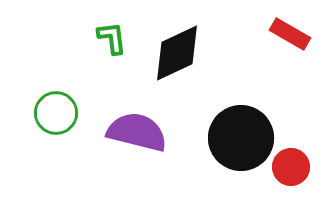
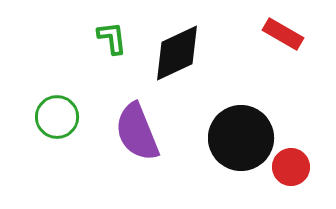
red rectangle: moved 7 px left
green circle: moved 1 px right, 4 px down
purple semicircle: rotated 126 degrees counterclockwise
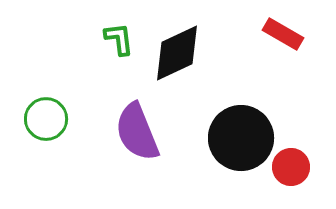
green L-shape: moved 7 px right, 1 px down
green circle: moved 11 px left, 2 px down
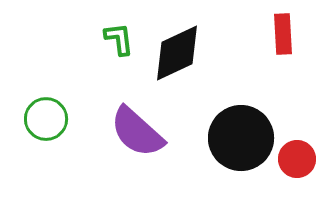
red rectangle: rotated 57 degrees clockwise
purple semicircle: rotated 26 degrees counterclockwise
red circle: moved 6 px right, 8 px up
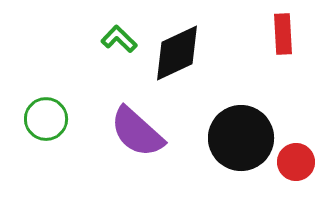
green L-shape: rotated 39 degrees counterclockwise
red circle: moved 1 px left, 3 px down
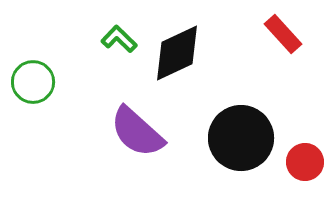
red rectangle: rotated 39 degrees counterclockwise
green circle: moved 13 px left, 37 px up
red circle: moved 9 px right
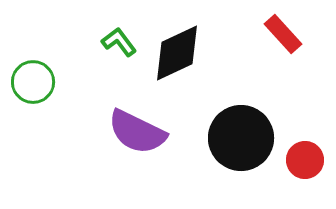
green L-shape: moved 3 px down; rotated 9 degrees clockwise
purple semicircle: rotated 16 degrees counterclockwise
red circle: moved 2 px up
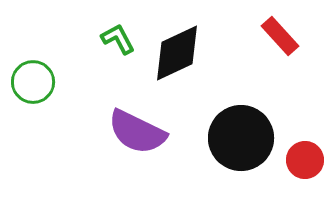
red rectangle: moved 3 px left, 2 px down
green L-shape: moved 1 px left, 3 px up; rotated 9 degrees clockwise
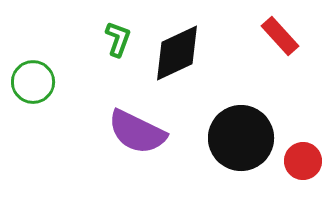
green L-shape: rotated 48 degrees clockwise
red circle: moved 2 px left, 1 px down
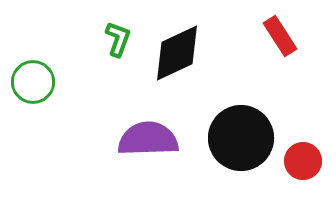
red rectangle: rotated 9 degrees clockwise
purple semicircle: moved 11 px right, 7 px down; rotated 152 degrees clockwise
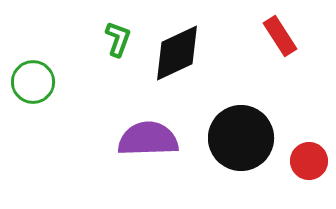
red circle: moved 6 px right
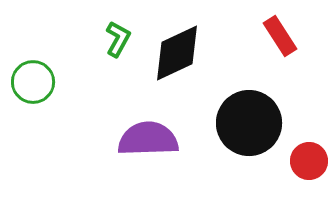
green L-shape: rotated 9 degrees clockwise
black circle: moved 8 px right, 15 px up
